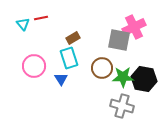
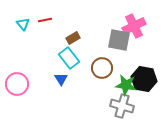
red line: moved 4 px right, 2 px down
pink cross: moved 1 px up
cyan rectangle: rotated 20 degrees counterclockwise
pink circle: moved 17 px left, 18 px down
green star: moved 3 px right, 8 px down; rotated 10 degrees clockwise
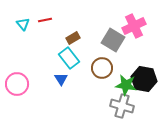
gray square: moved 6 px left; rotated 20 degrees clockwise
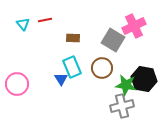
brown rectangle: rotated 32 degrees clockwise
cyan rectangle: moved 3 px right, 9 px down; rotated 15 degrees clockwise
gray cross: rotated 30 degrees counterclockwise
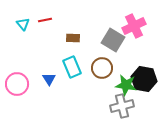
blue triangle: moved 12 px left
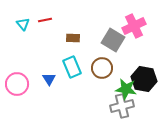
green star: moved 4 px down
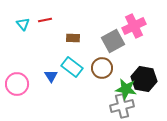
gray square: moved 1 px down; rotated 30 degrees clockwise
cyan rectangle: rotated 30 degrees counterclockwise
blue triangle: moved 2 px right, 3 px up
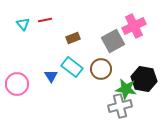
brown rectangle: rotated 24 degrees counterclockwise
brown circle: moved 1 px left, 1 px down
gray cross: moved 2 px left
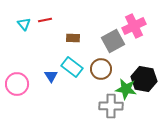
cyan triangle: moved 1 px right
brown rectangle: rotated 24 degrees clockwise
gray cross: moved 9 px left; rotated 15 degrees clockwise
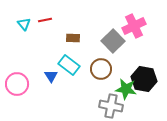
gray square: rotated 15 degrees counterclockwise
cyan rectangle: moved 3 px left, 2 px up
gray cross: rotated 10 degrees clockwise
